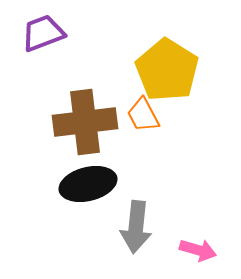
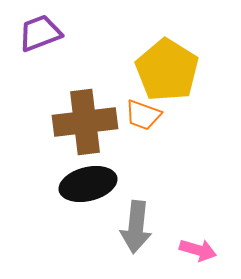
purple trapezoid: moved 3 px left
orange trapezoid: rotated 42 degrees counterclockwise
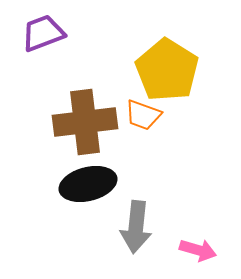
purple trapezoid: moved 3 px right
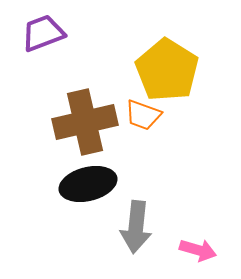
brown cross: rotated 6 degrees counterclockwise
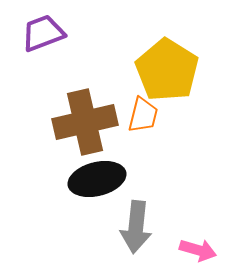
orange trapezoid: rotated 96 degrees counterclockwise
black ellipse: moved 9 px right, 5 px up
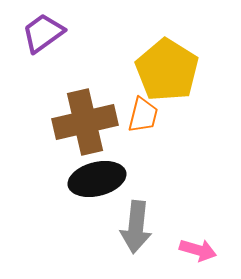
purple trapezoid: rotated 15 degrees counterclockwise
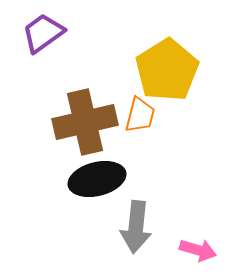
yellow pentagon: rotated 8 degrees clockwise
orange trapezoid: moved 3 px left
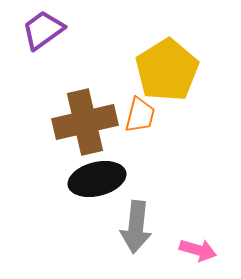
purple trapezoid: moved 3 px up
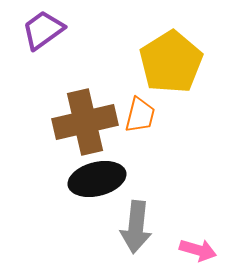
yellow pentagon: moved 4 px right, 8 px up
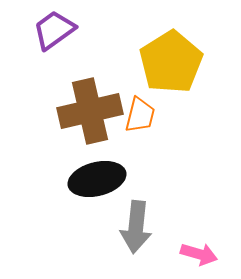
purple trapezoid: moved 11 px right
brown cross: moved 5 px right, 11 px up
pink arrow: moved 1 px right, 4 px down
